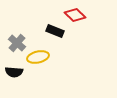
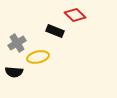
gray cross: rotated 18 degrees clockwise
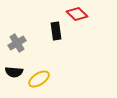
red diamond: moved 2 px right, 1 px up
black rectangle: moved 1 px right; rotated 60 degrees clockwise
yellow ellipse: moved 1 px right, 22 px down; rotated 20 degrees counterclockwise
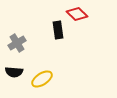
black rectangle: moved 2 px right, 1 px up
yellow ellipse: moved 3 px right
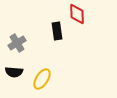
red diamond: rotated 45 degrees clockwise
black rectangle: moved 1 px left, 1 px down
yellow ellipse: rotated 25 degrees counterclockwise
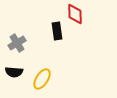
red diamond: moved 2 px left
